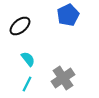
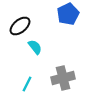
blue pentagon: moved 1 px up
cyan semicircle: moved 7 px right, 12 px up
gray cross: rotated 20 degrees clockwise
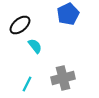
black ellipse: moved 1 px up
cyan semicircle: moved 1 px up
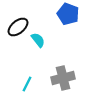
blue pentagon: rotated 25 degrees counterclockwise
black ellipse: moved 2 px left, 2 px down
cyan semicircle: moved 3 px right, 6 px up
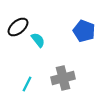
blue pentagon: moved 16 px right, 17 px down
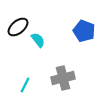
cyan line: moved 2 px left, 1 px down
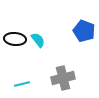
black ellipse: moved 3 px left, 12 px down; rotated 45 degrees clockwise
cyan line: moved 3 px left, 1 px up; rotated 49 degrees clockwise
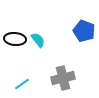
cyan line: rotated 21 degrees counterclockwise
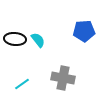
blue pentagon: rotated 25 degrees counterclockwise
gray cross: rotated 25 degrees clockwise
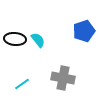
blue pentagon: rotated 15 degrees counterclockwise
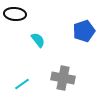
black ellipse: moved 25 px up
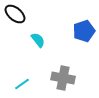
black ellipse: rotated 35 degrees clockwise
